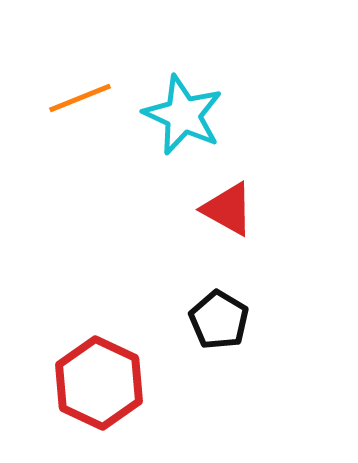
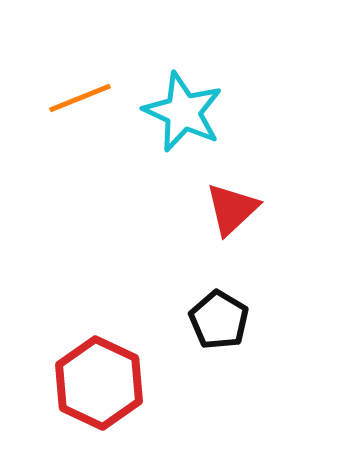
cyan star: moved 3 px up
red triangle: moved 4 px right; rotated 48 degrees clockwise
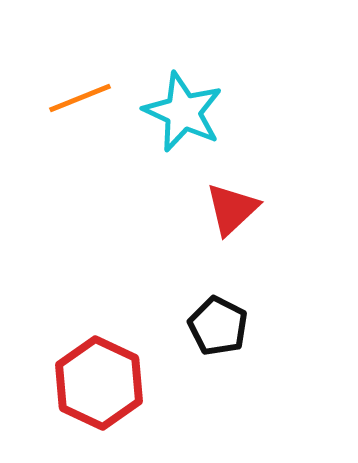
black pentagon: moved 1 px left, 6 px down; rotated 4 degrees counterclockwise
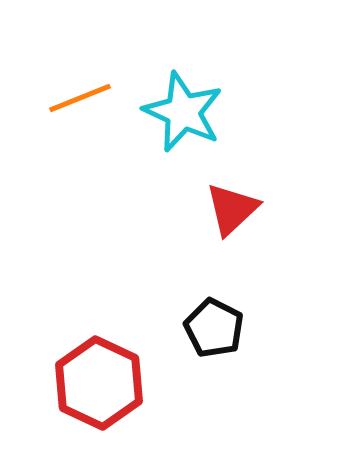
black pentagon: moved 4 px left, 2 px down
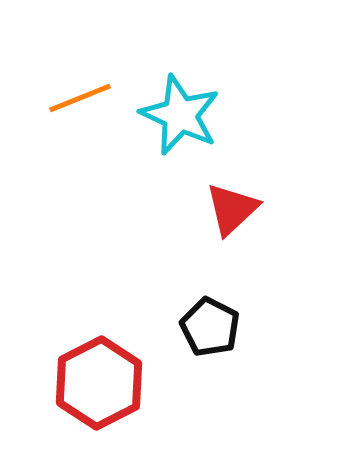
cyan star: moved 3 px left, 3 px down
black pentagon: moved 4 px left, 1 px up
red hexagon: rotated 8 degrees clockwise
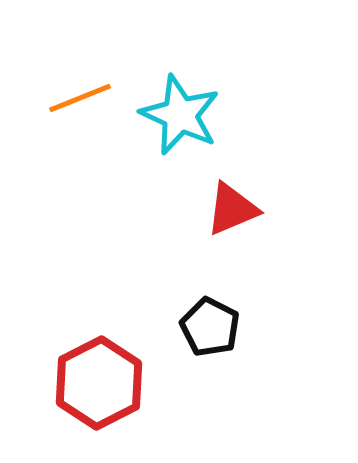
red triangle: rotated 20 degrees clockwise
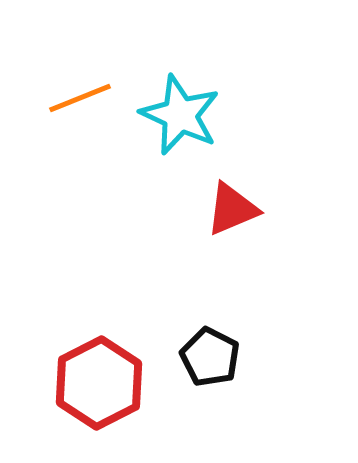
black pentagon: moved 30 px down
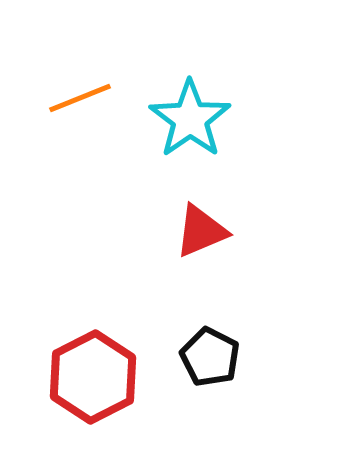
cyan star: moved 10 px right, 4 px down; rotated 12 degrees clockwise
red triangle: moved 31 px left, 22 px down
red hexagon: moved 6 px left, 6 px up
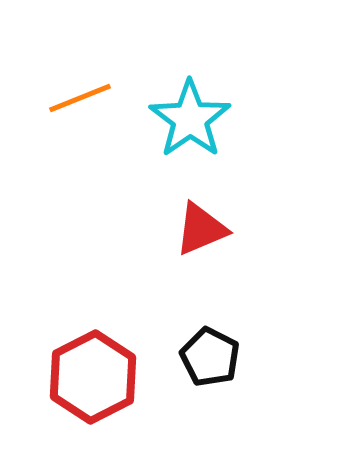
red triangle: moved 2 px up
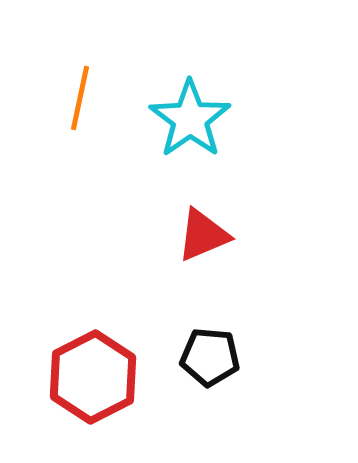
orange line: rotated 56 degrees counterclockwise
red triangle: moved 2 px right, 6 px down
black pentagon: rotated 22 degrees counterclockwise
